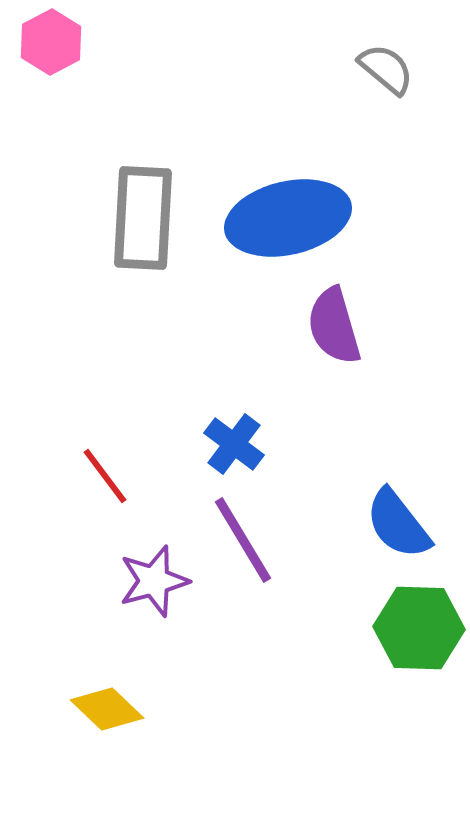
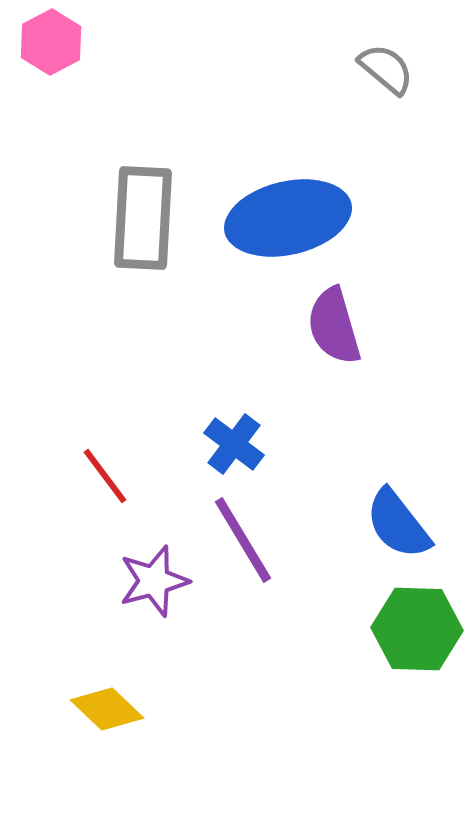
green hexagon: moved 2 px left, 1 px down
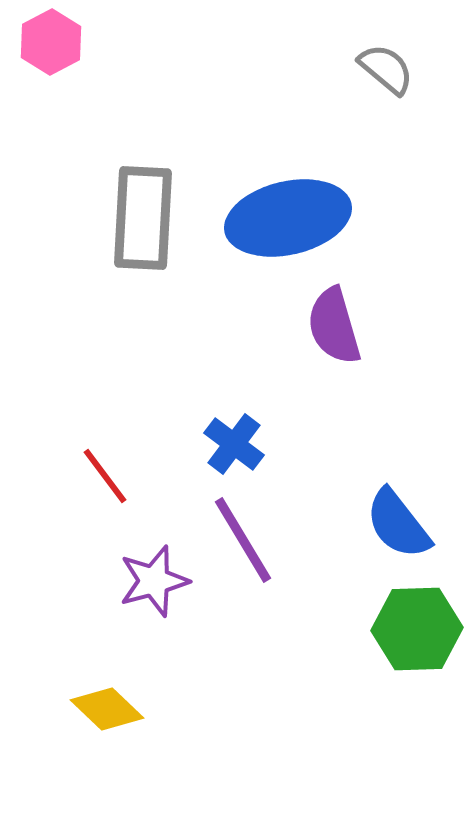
green hexagon: rotated 4 degrees counterclockwise
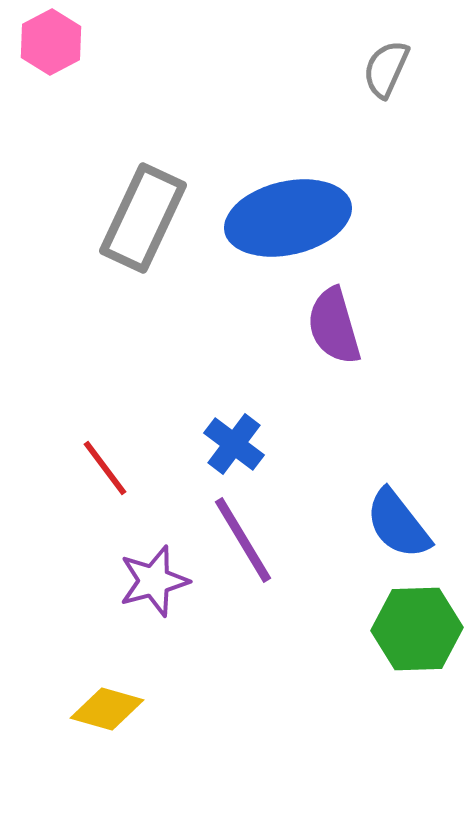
gray semicircle: rotated 106 degrees counterclockwise
gray rectangle: rotated 22 degrees clockwise
red line: moved 8 px up
yellow diamond: rotated 28 degrees counterclockwise
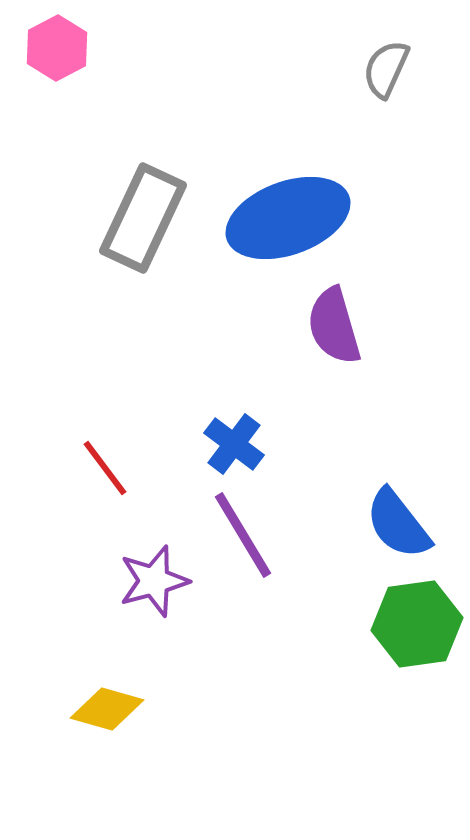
pink hexagon: moved 6 px right, 6 px down
blue ellipse: rotated 7 degrees counterclockwise
purple line: moved 5 px up
green hexagon: moved 5 px up; rotated 6 degrees counterclockwise
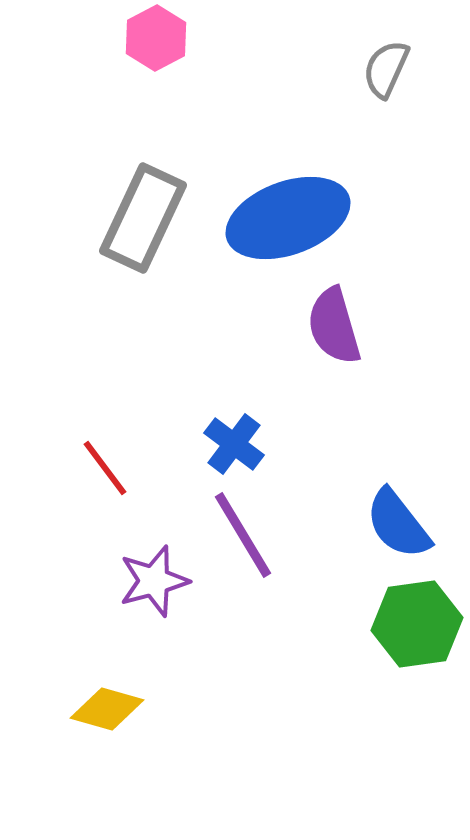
pink hexagon: moved 99 px right, 10 px up
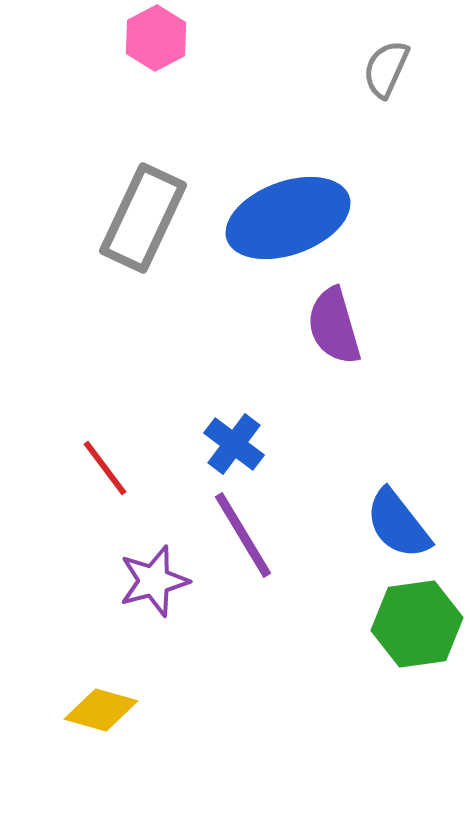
yellow diamond: moved 6 px left, 1 px down
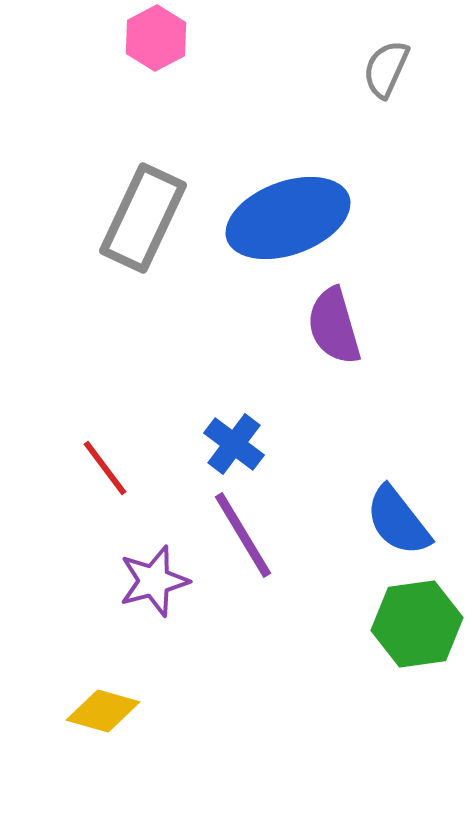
blue semicircle: moved 3 px up
yellow diamond: moved 2 px right, 1 px down
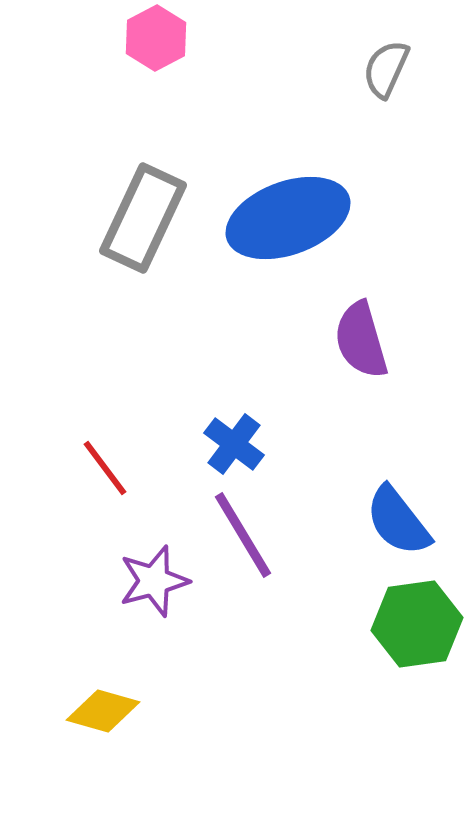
purple semicircle: moved 27 px right, 14 px down
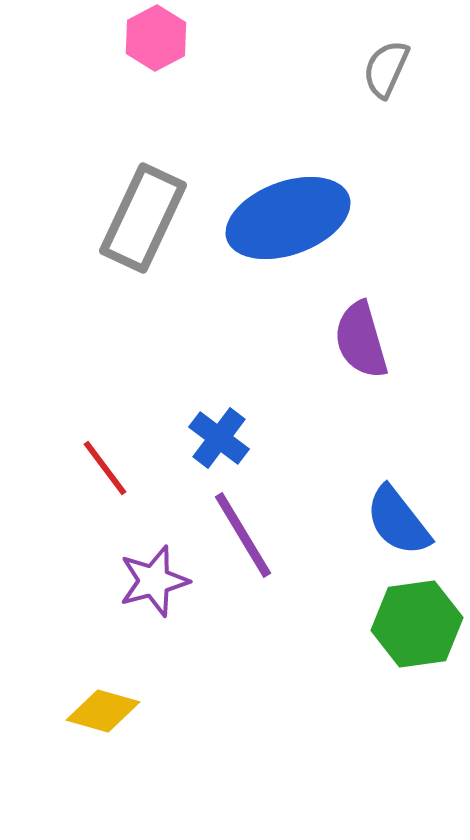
blue cross: moved 15 px left, 6 px up
